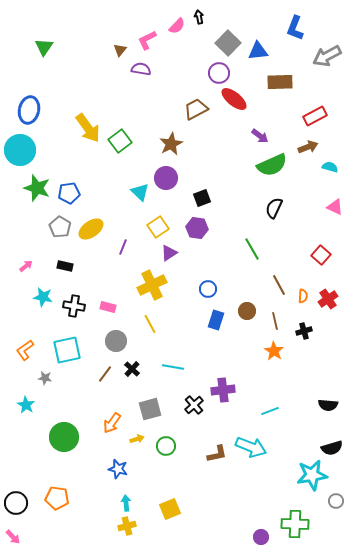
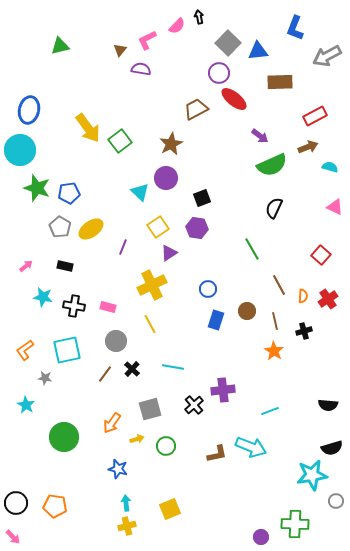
green triangle at (44, 47): moved 16 px right, 1 px up; rotated 42 degrees clockwise
orange pentagon at (57, 498): moved 2 px left, 8 px down
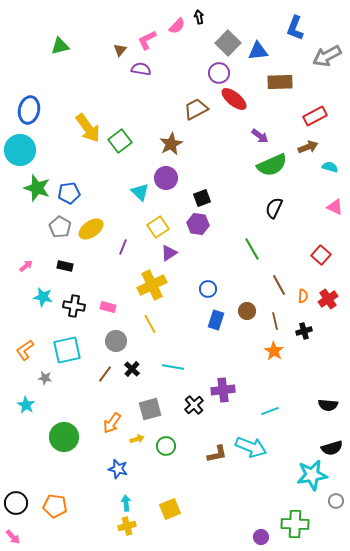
purple hexagon at (197, 228): moved 1 px right, 4 px up
